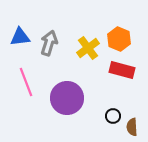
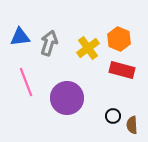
brown semicircle: moved 2 px up
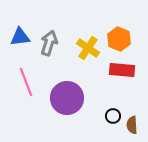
yellow cross: rotated 20 degrees counterclockwise
red rectangle: rotated 10 degrees counterclockwise
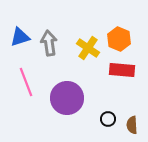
blue triangle: rotated 10 degrees counterclockwise
gray arrow: rotated 25 degrees counterclockwise
black circle: moved 5 px left, 3 px down
